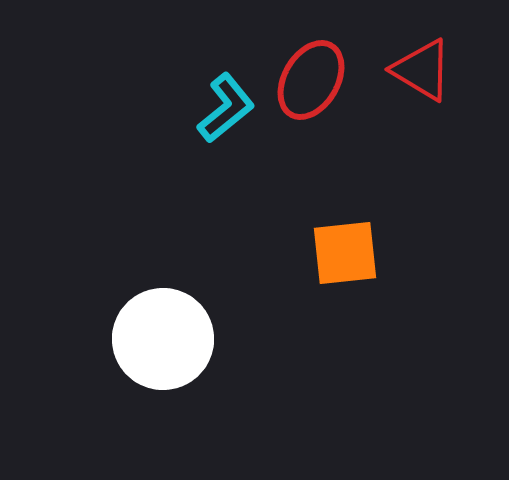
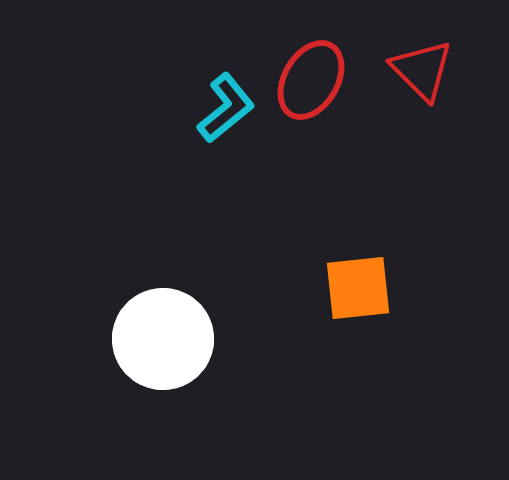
red triangle: rotated 14 degrees clockwise
orange square: moved 13 px right, 35 px down
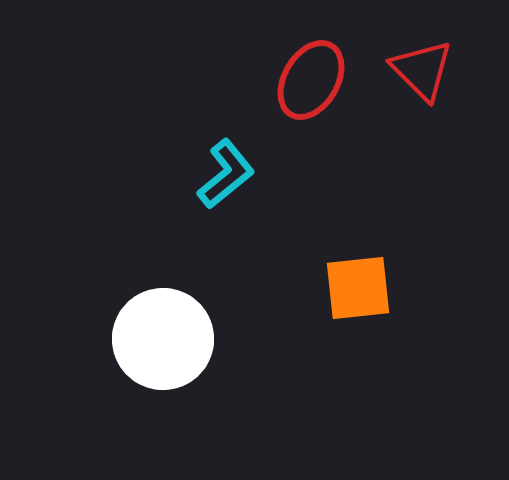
cyan L-shape: moved 66 px down
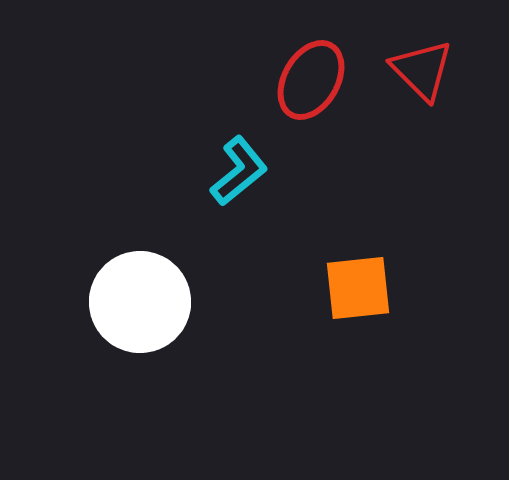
cyan L-shape: moved 13 px right, 3 px up
white circle: moved 23 px left, 37 px up
